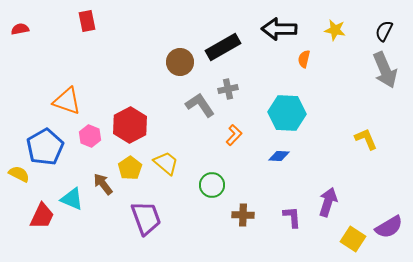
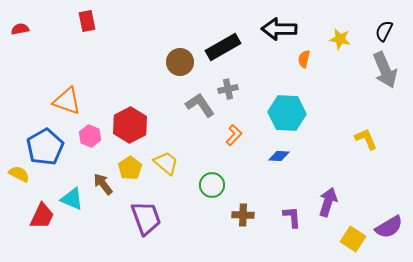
yellow star: moved 5 px right, 9 px down
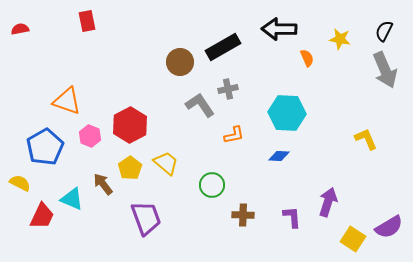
orange semicircle: moved 3 px right, 1 px up; rotated 144 degrees clockwise
orange L-shape: rotated 35 degrees clockwise
yellow semicircle: moved 1 px right, 9 px down
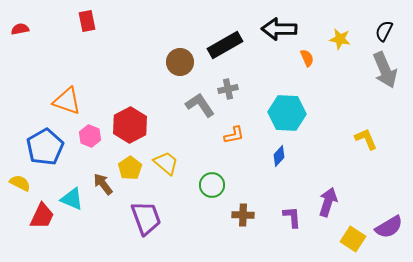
black rectangle: moved 2 px right, 2 px up
blue diamond: rotated 50 degrees counterclockwise
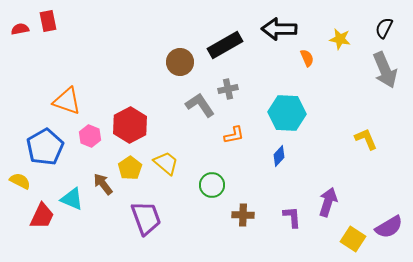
red rectangle: moved 39 px left
black semicircle: moved 3 px up
yellow semicircle: moved 2 px up
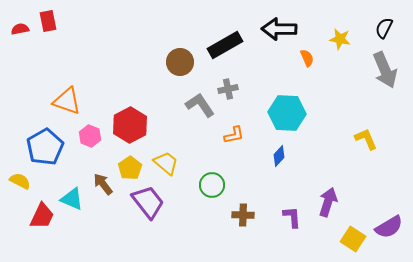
purple trapezoid: moved 2 px right, 16 px up; rotated 18 degrees counterclockwise
